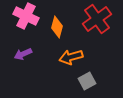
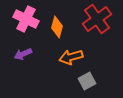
pink cross: moved 3 px down
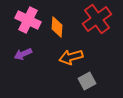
pink cross: moved 2 px right, 1 px down
orange diamond: rotated 10 degrees counterclockwise
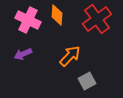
orange diamond: moved 12 px up
orange arrow: moved 1 px left, 1 px up; rotated 150 degrees clockwise
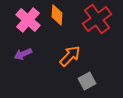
pink cross: rotated 15 degrees clockwise
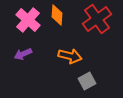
orange arrow: rotated 60 degrees clockwise
